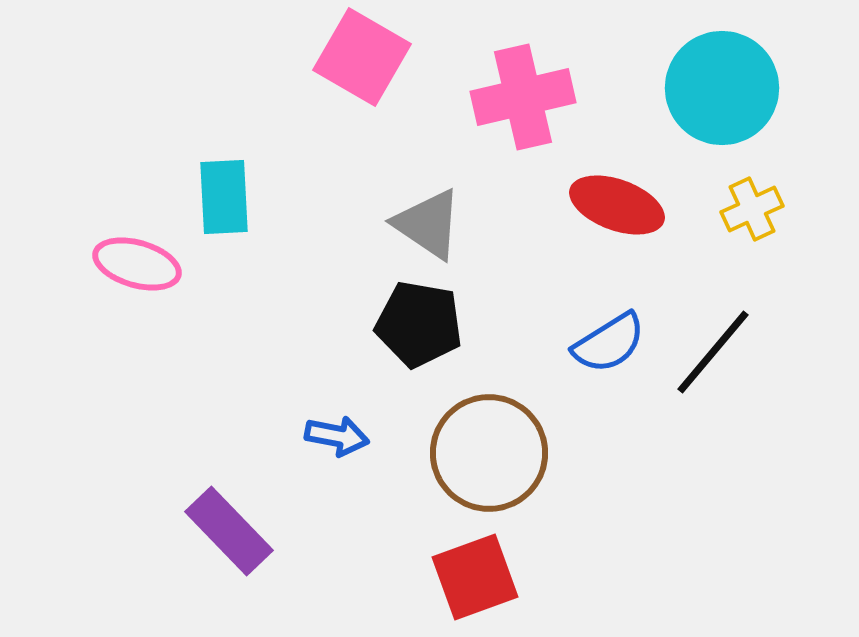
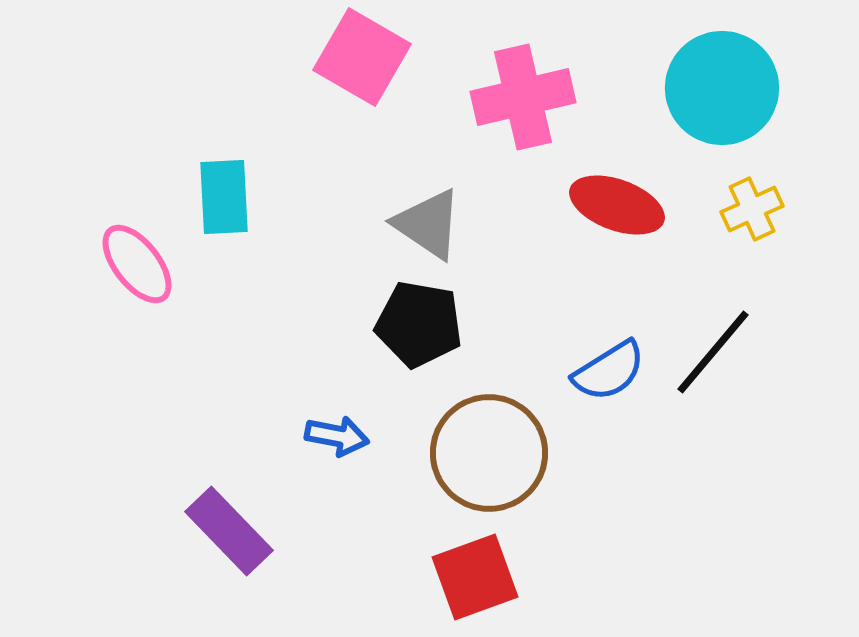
pink ellipse: rotated 36 degrees clockwise
blue semicircle: moved 28 px down
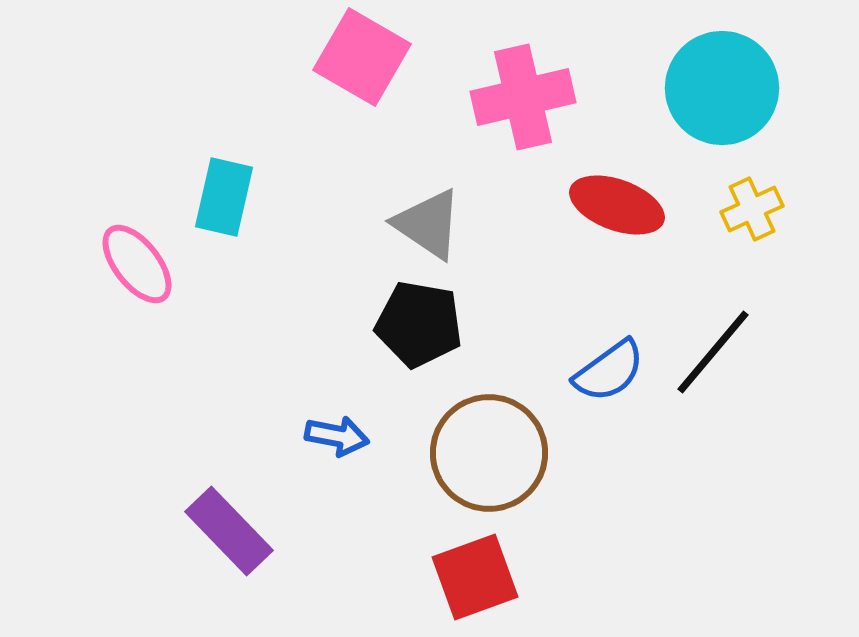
cyan rectangle: rotated 16 degrees clockwise
blue semicircle: rotated 4 degrees counterclockwise
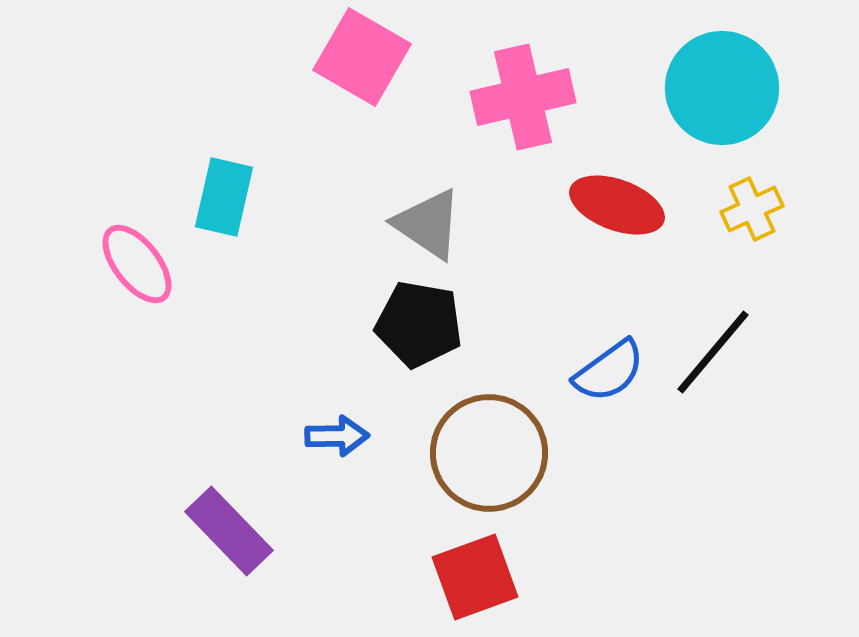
blue arrow: rotated 12 degrees counterclockwise
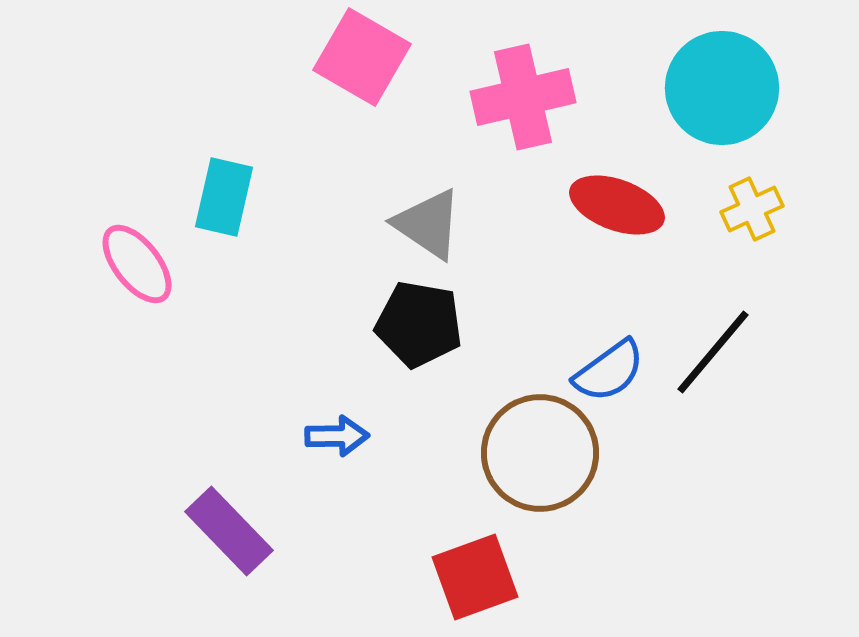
brown circle: moved 51 px right
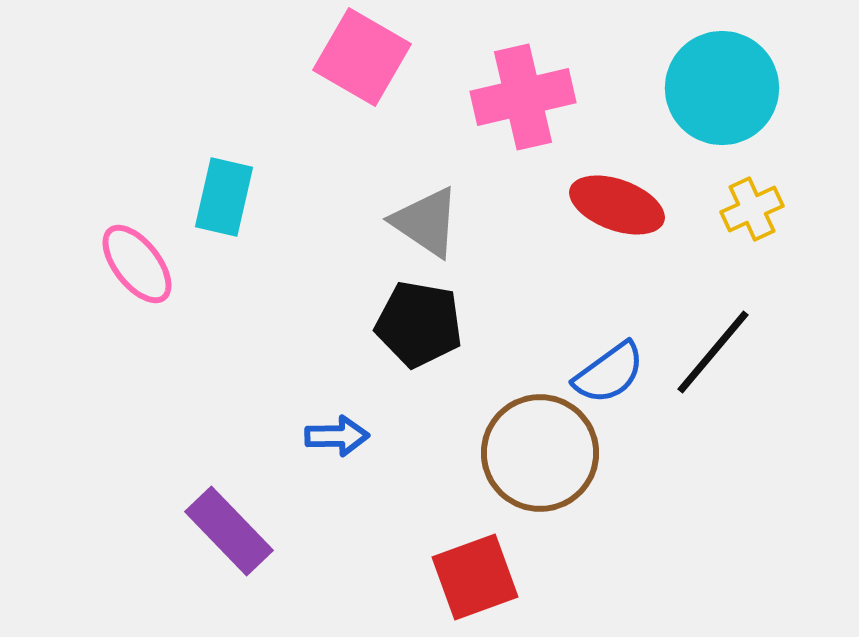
gray triangle: moved 2 px left, 2 px up
blue semicircle: moved 2 px down
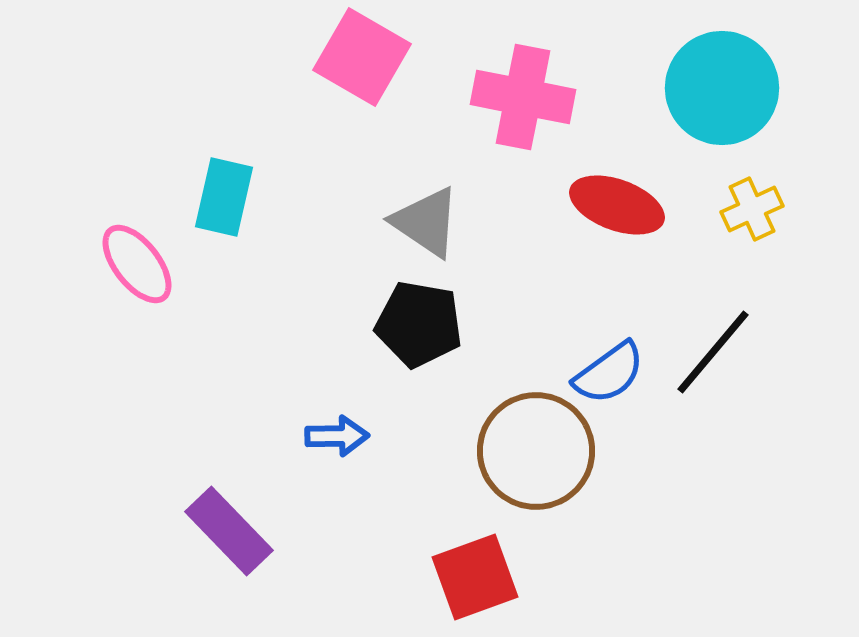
pink cross: rotated 24 degrees clockwise
brown circle: moved 4 px left, 2 px up
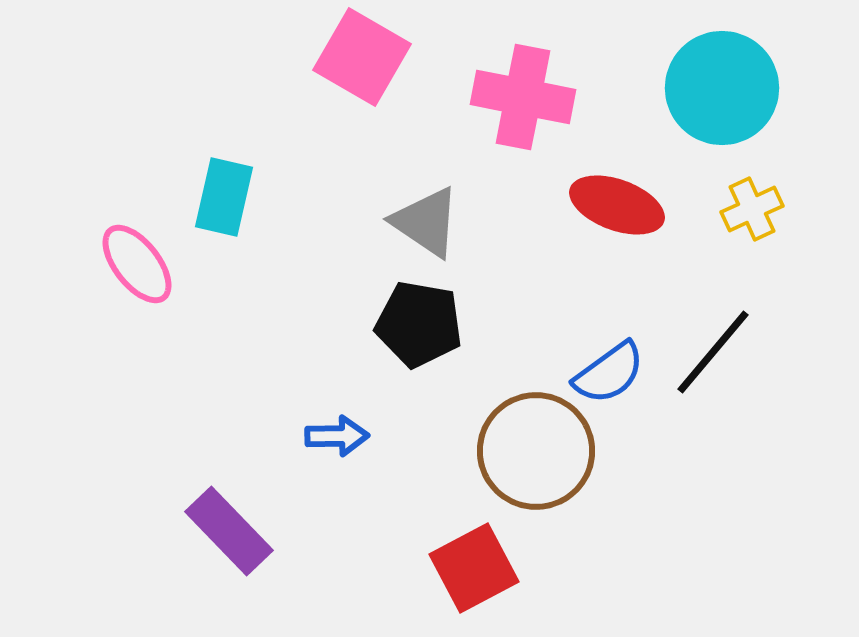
red square: moved 1 px left, 9 px up; rotated 8 degrees counterclockwise
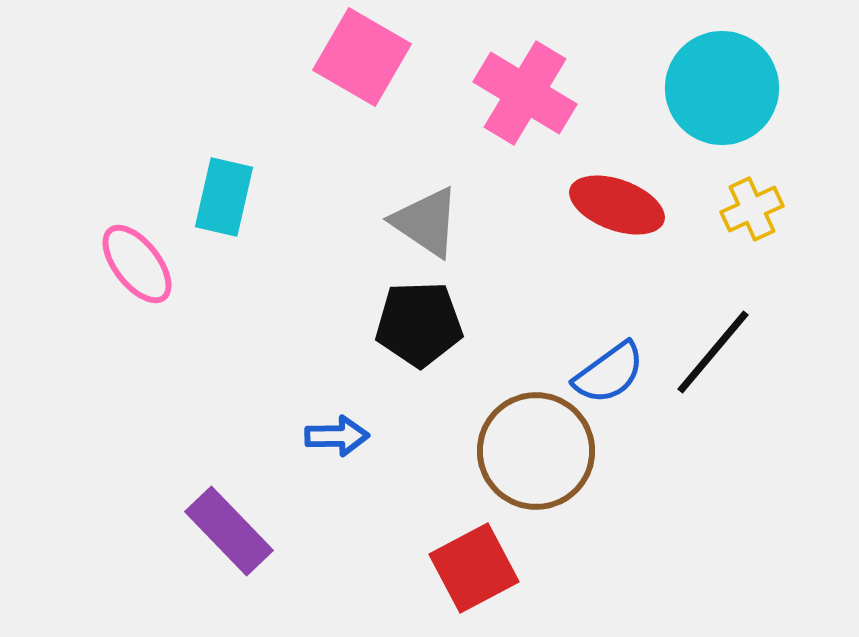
pink cross: moved 2 px right, 4 px up; rotated 20 degrees clockwise
black pentagon: rotated 12 degrees counterclockwise
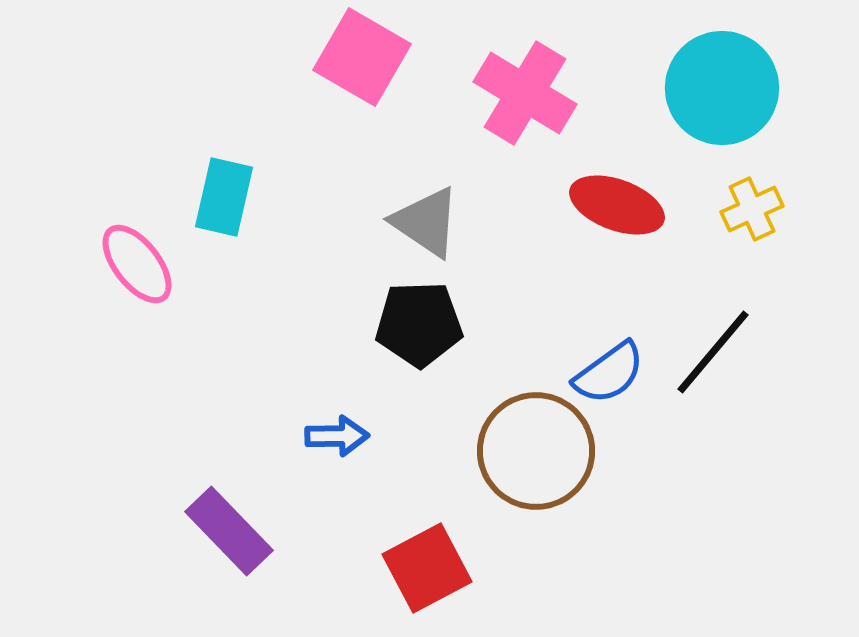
red square: moved 47 px left
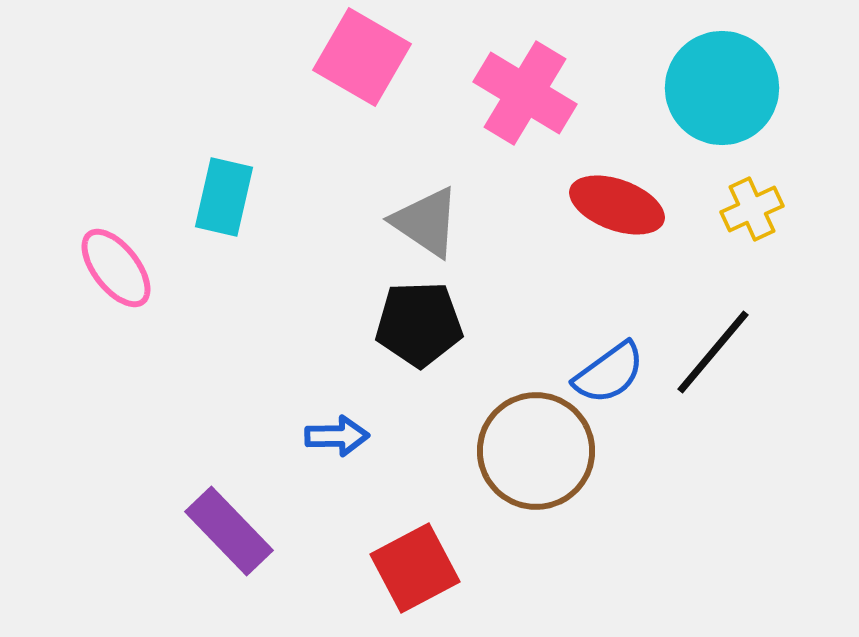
pink ellipse: moved 21 px left, 4 px down
red square: moved 12 px left
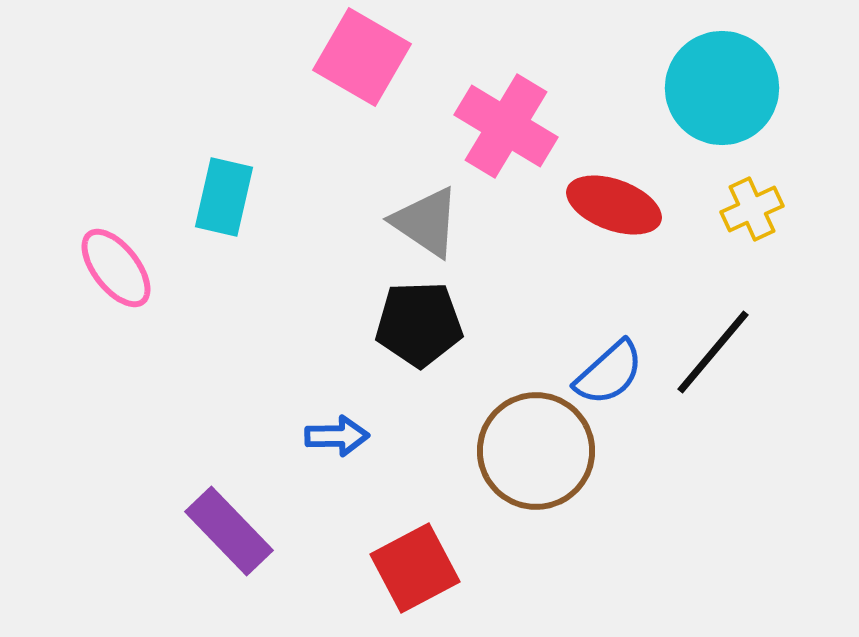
pink cross: moved 19 px left, 33 px down
red ellipse: moved 3 px left
blue semicircle: rotated 6 degrees counterclockwise
